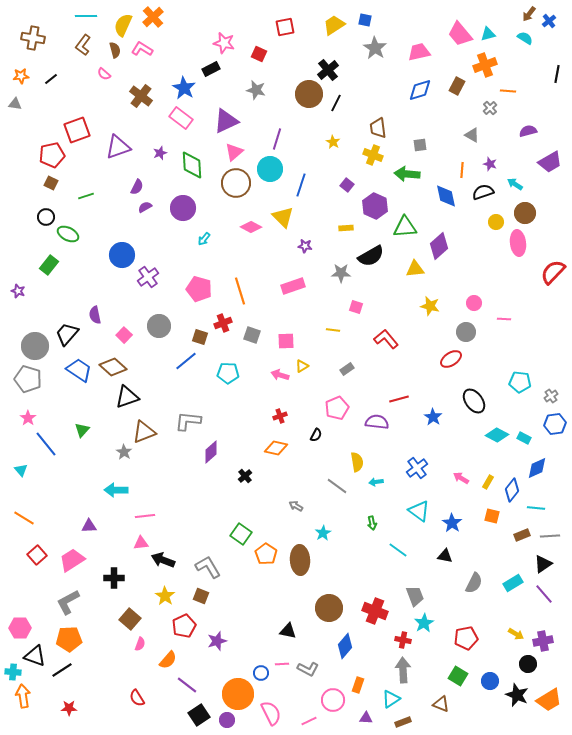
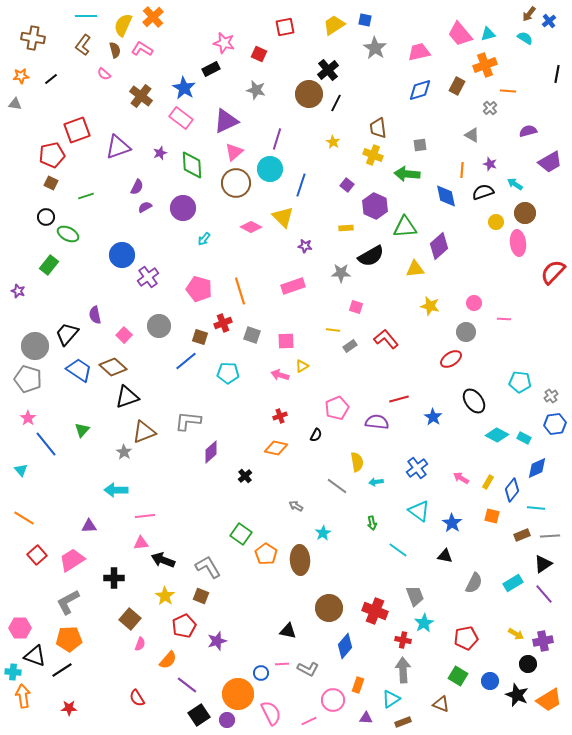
gray rectangle at (347, 369): moved 3 px right, 23 px up
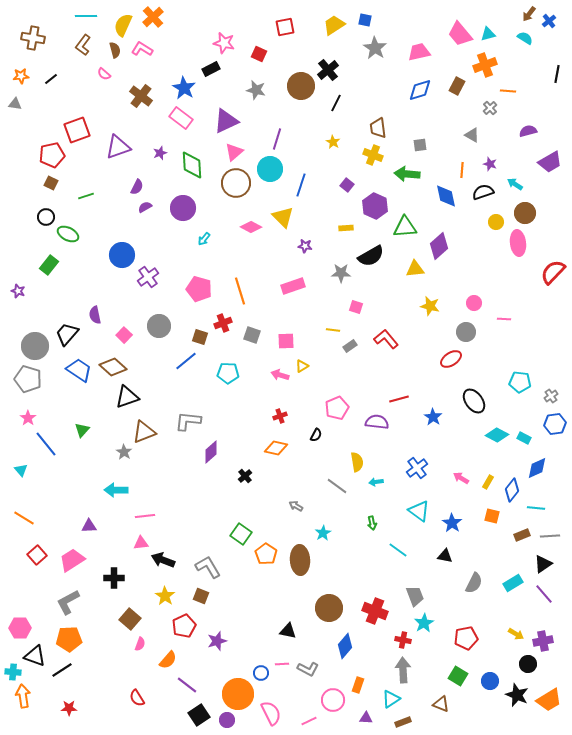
brown circle at (309, 94): moved 8 px left, 8 px up
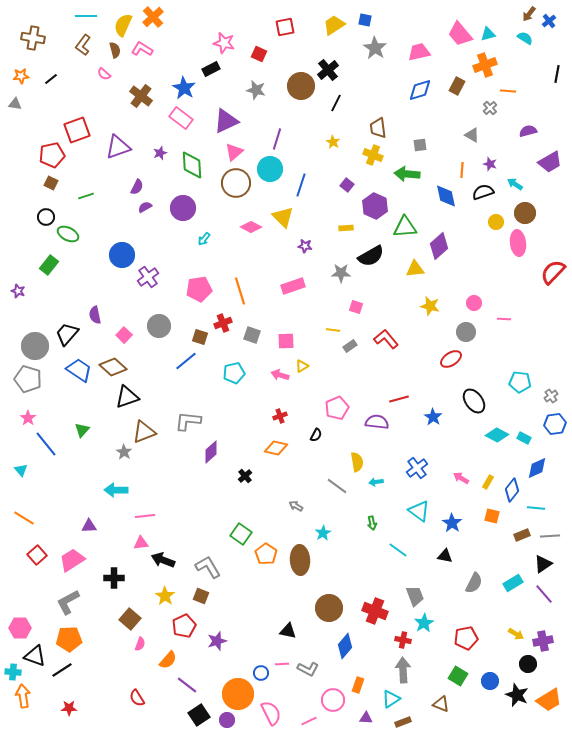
pink pentagon at (199, 289): rotated 25 degrees counterclockwise
cyan pentagon at (228, 373): moved 6 px right; rotated 15 degrees counterclockwise
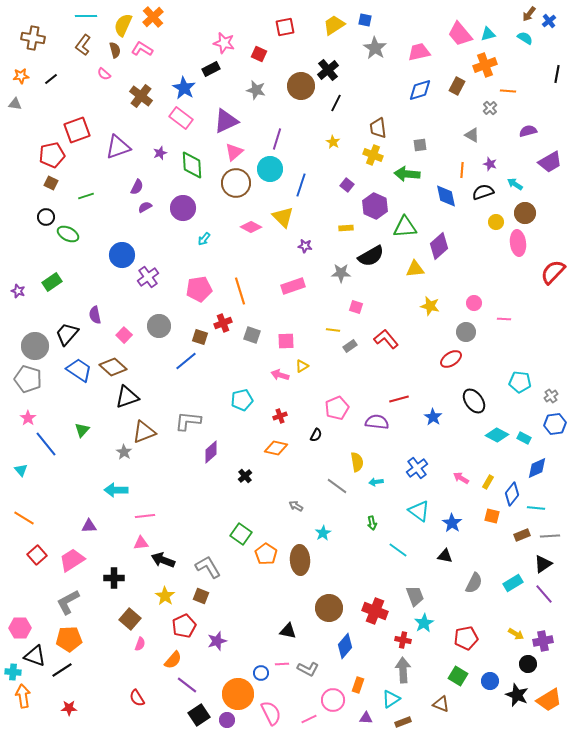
green rectangle at (49, 265): moved 3 px right, 17 px down; rotated 18 degrees clockwise
cyan pentagon at (234, 373): moved 8 px right, 27 px down
blue diamond at (512, 490): moved 4 px down
orange semicircle at (168, 660): moved 5 px right
pink line at (309, 721): moved 2 px up
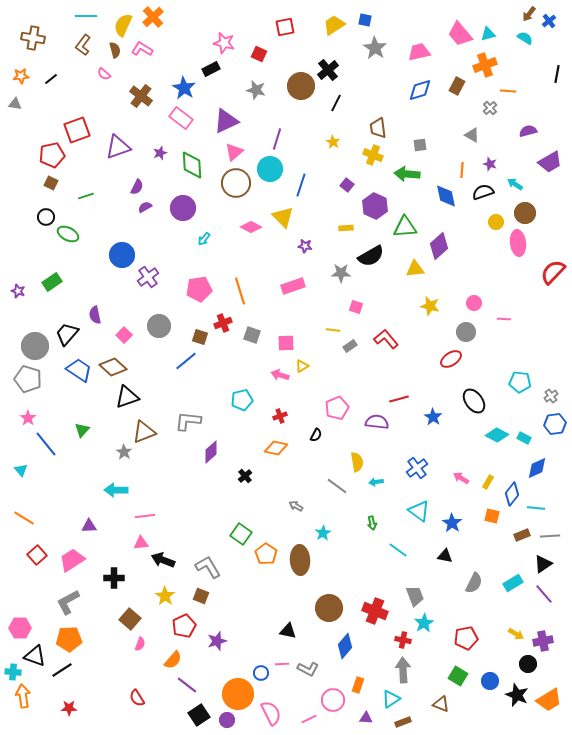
pink square at (286, 341): moved 2 px down
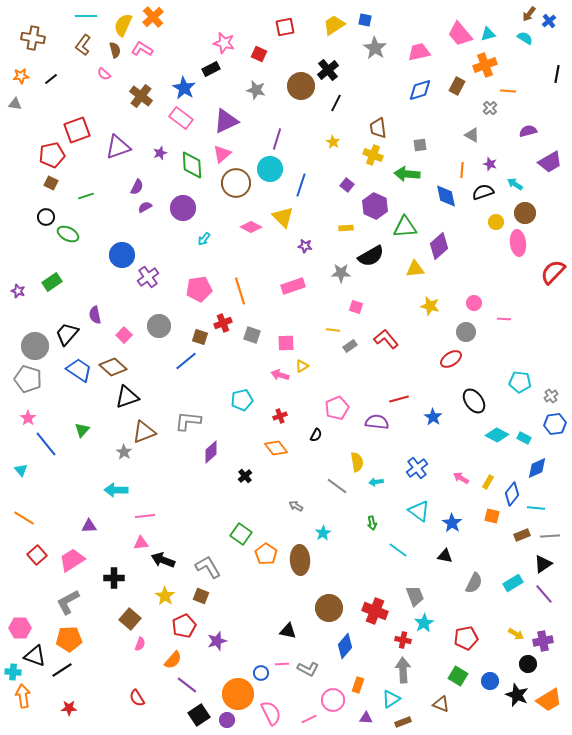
pink triangle at (234, 152): moved 12 px left, 2 px down
orange diamond at (276, 448): rotated 40 degrees clockwise
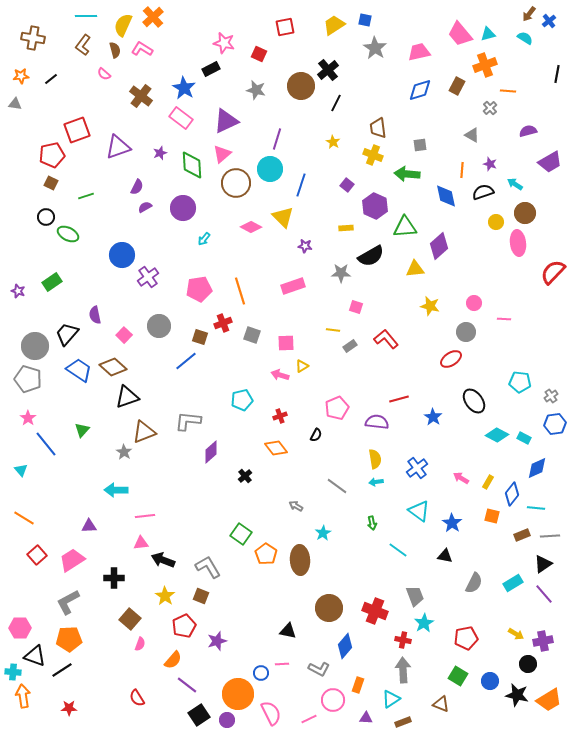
yellow semicircle at (357, 462): moved 18 px right, 3 px up
gray L-shape at (308, 669): moved 11 px right
black star at (517, 695): rotated 10 degrees counterclockwise
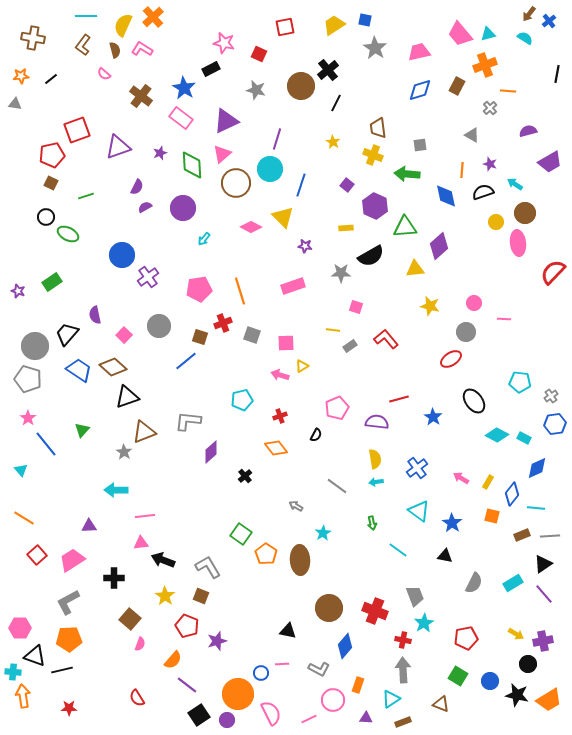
red pentagon at (184, 626): moved 3 px right; rotated 25 degrees counterclockwise
black line at (62, 670): rotated 20 degrees clockwise
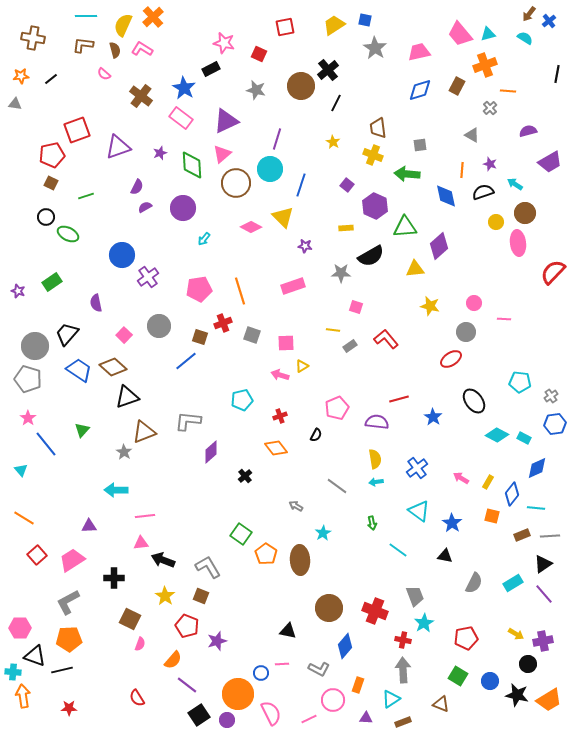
brown L-shape at (83, 45): rotated 60 degrees clockwise
purple semicircle at (95, 315): moved 1 px right, 12 px up
brown square at (130, 619): rotated 15 degrees counterclockwise
